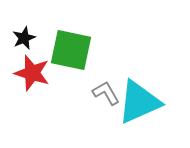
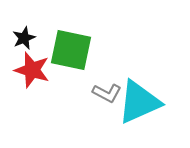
red star: moved 3 px up
gray L-shape: moved 1 px right; rotated 148 degrees clockwise
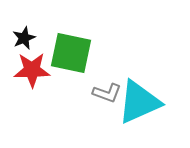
green square: moved 3 px down
red star: rotated 18 degrees counterclockwise
gray L-shape: rotated 8 degrees counterclockwise
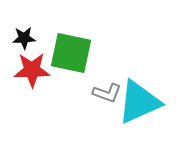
black star: rotated 20 degrees clockwise
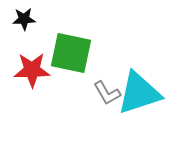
black star: moved 19 px up
gray L-shape: rotated 40 degrees clockwise
cyan triangle: moved 9 px up; rotated 6 degrees clockwise
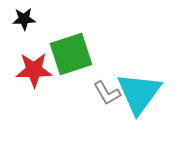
green square: moved 1 px down; rotated 30 degrees counterclockwise
red star: moved 2 px right
cyan triangle: rotated 36 degrees counterclockwise
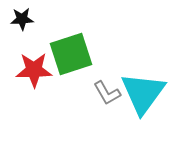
black star: moved 2 px left
cyan triangle: moved 4 px right
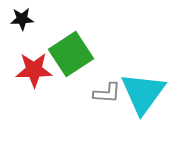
green square: rotated 15 degrees counterclockwise
gray L-shape: rotated 56 degrees counterclockwise
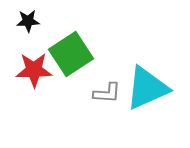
black star: moved 6 px right, 2 px down
cyan triangle: moved 4 px right, 5 px up; rotated 30 degrees clockwise
